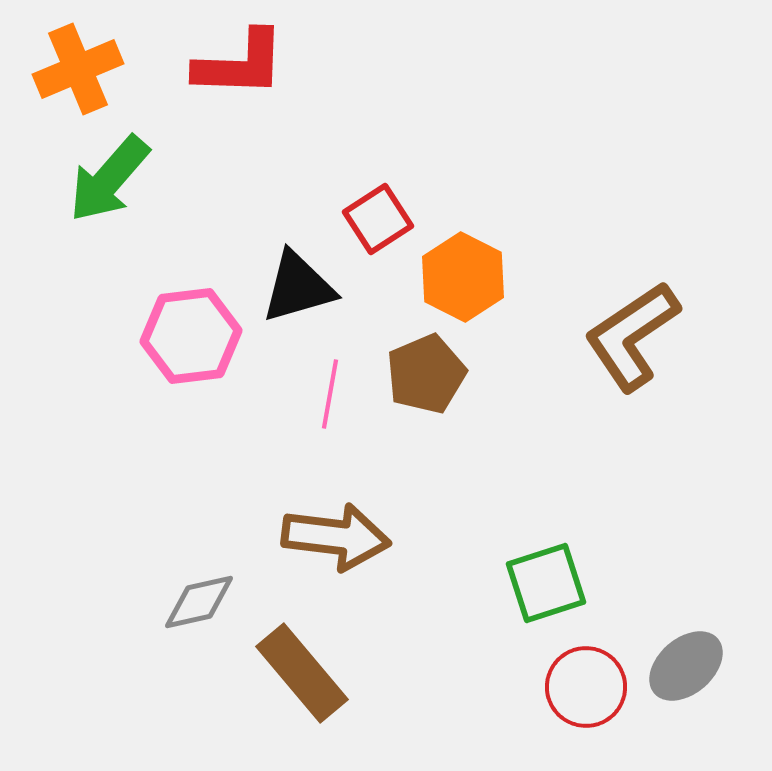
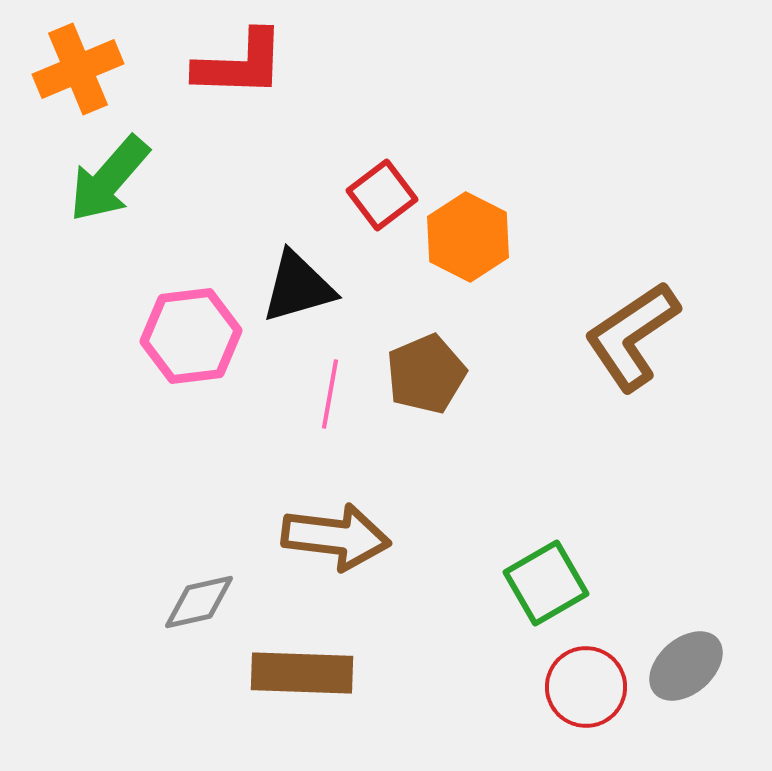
red square: moved 4 px right, 24 px up; rotated 4 degrees counterclockwise
orange hexagon: moved 5 px right, 40 px up
green square: rotated 12 degrees counterclockwise
brown rectangle: rotated 48 degrees counterclockwise
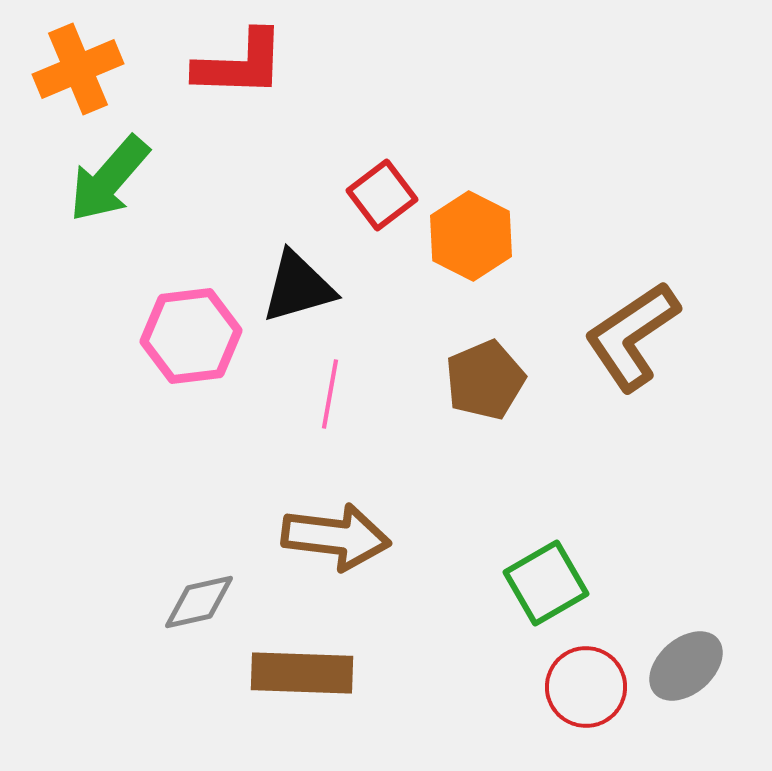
orange hexagon: moved 3 px right, 1 px up
brown pentagon: moved 59 px right, 6 px down
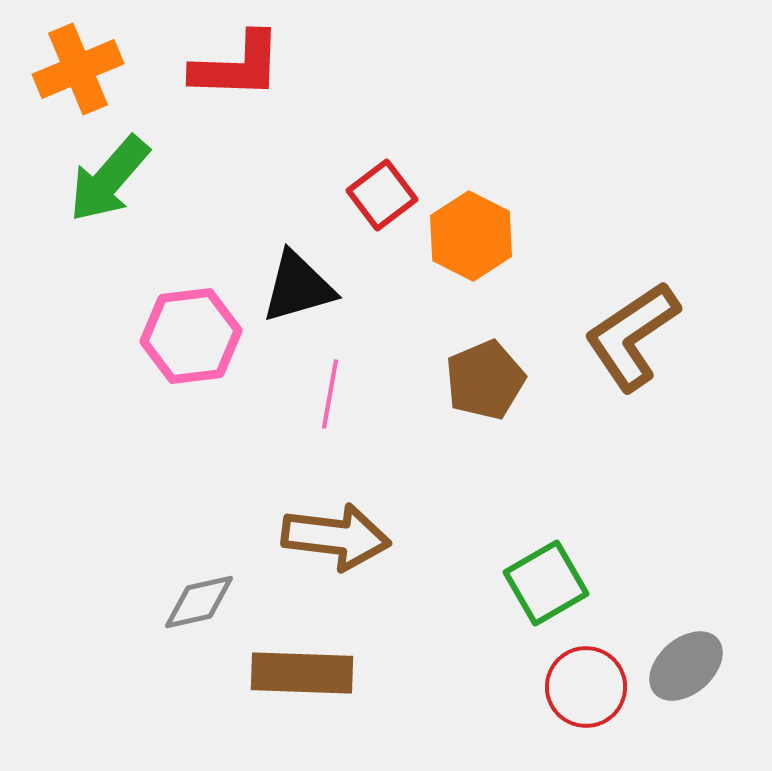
red L-shape: moved 3 px left, 2 px down
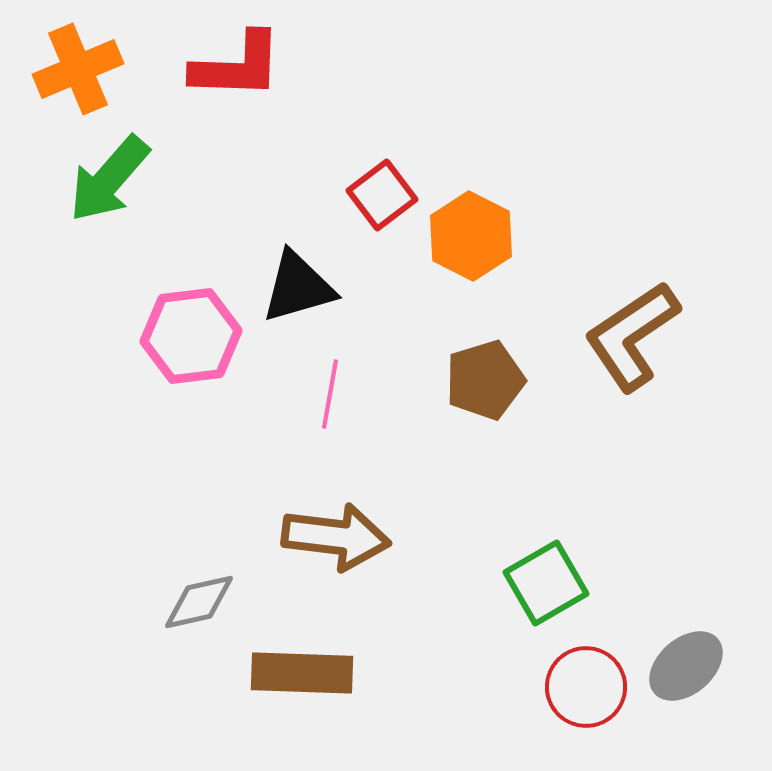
brown pentagon: rotated 6 degrees clockwise
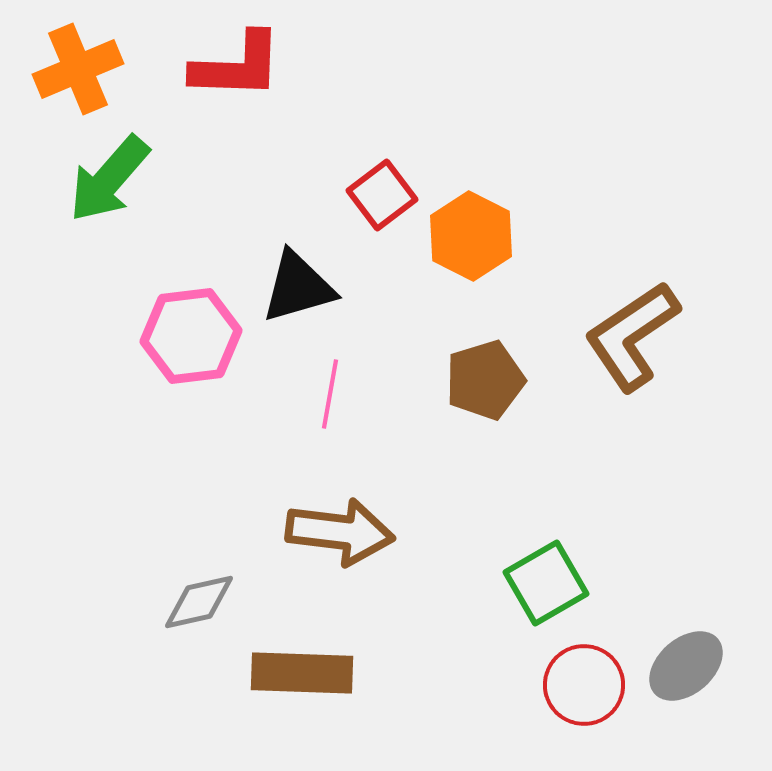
brown arrow: moved 4 px right, 5 px up
red circle: moved 2 px left, 2 px up
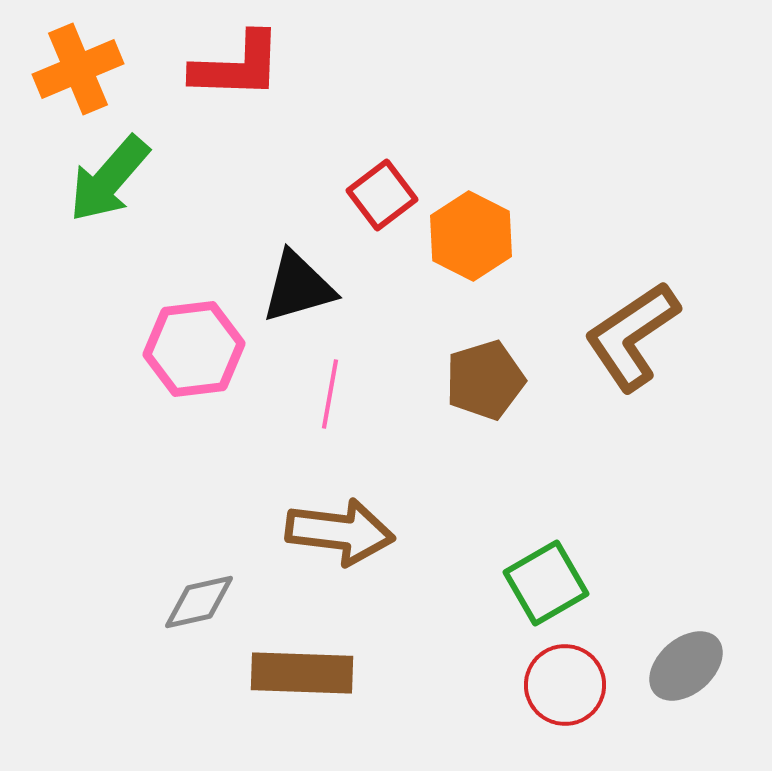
pink hexagon: moved 3 px right, 13 px down
red circle: moved 19 px left
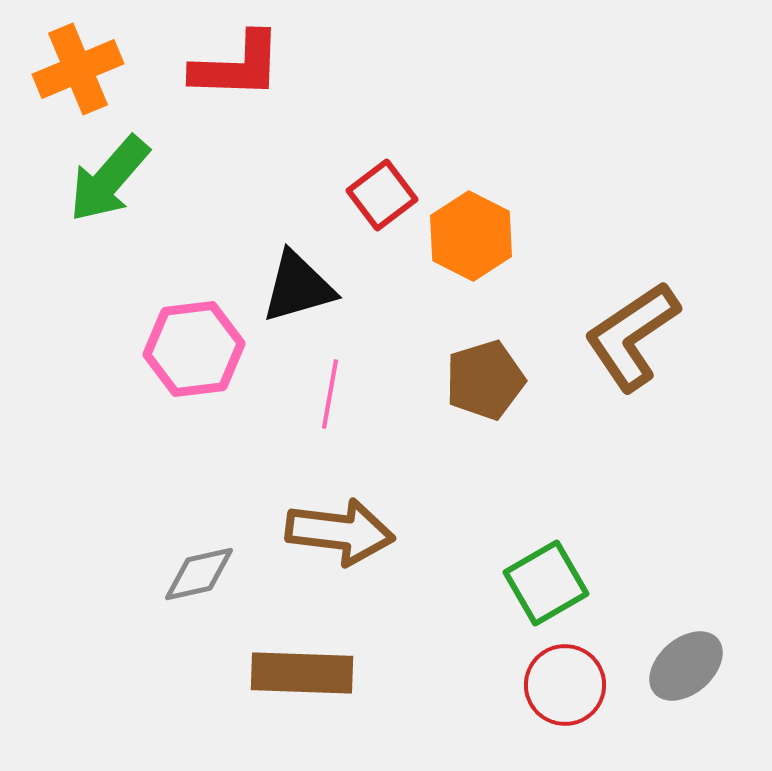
gray diamond: moved 28 px up
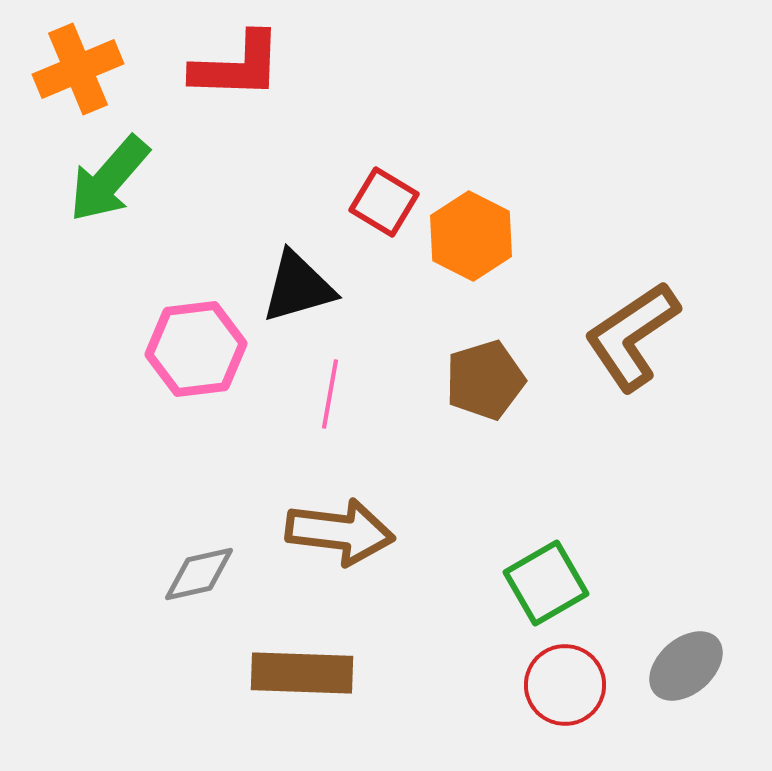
red square: moved 2 px right, 7 px down; rotated 22 degrees counterclockwise
pink hexagon: moved 2 px right
